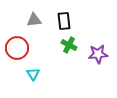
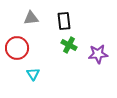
gray triangle: moved 3 px left, 2 px up
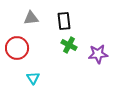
cyan triangle: moved 4 px down
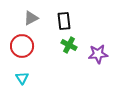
gray triangle: rotated 21 degrees counterclockwise
red circle: moved 5 px right, 2 px up
cyan triangle: moved 11 px left
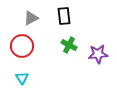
black rectangle: moved 5 px up
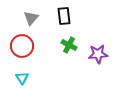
gray triangle: rotated 21 degrees counterclockwise
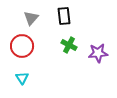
purple star: moved 1 px up
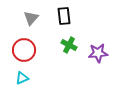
red circle: moved 2 px right, 4 px down
cyan triangle: rotated 40 degrees clockwise
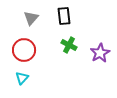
purple star: moved 2 px right; rotated 24 degrees counterclockwise
cyan triangle: rotated 24 degrees counterclockwise
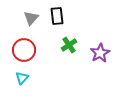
black rectangle: moved 7 px left
green cross: rotated 28 degrees clockwise
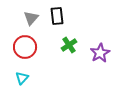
red circle: moved 1 px right, 3 px up
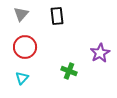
gray triangle: moved 10 px left, 4 px up
green cross: moved 26 px down; rotated 35 degrees counterclockwise
